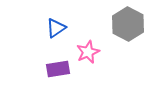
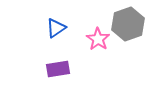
gray hexagon: rotated 12 degrees clockwise
pink star: moved 10 px right, 13 px up; rotated 15 degrees counterclockwise
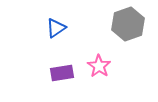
pink star: moved 1 px right, 27 px down
purple rectangle: moved 4 px right, 4 px down
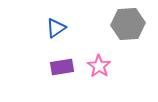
gray hexagon: rotated 16 degrees clockwise
purple rectangle: moved 6 px up
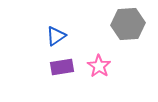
blue triangle: moved 8 px down
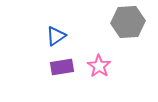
gray hexagon: moved 2 px up
